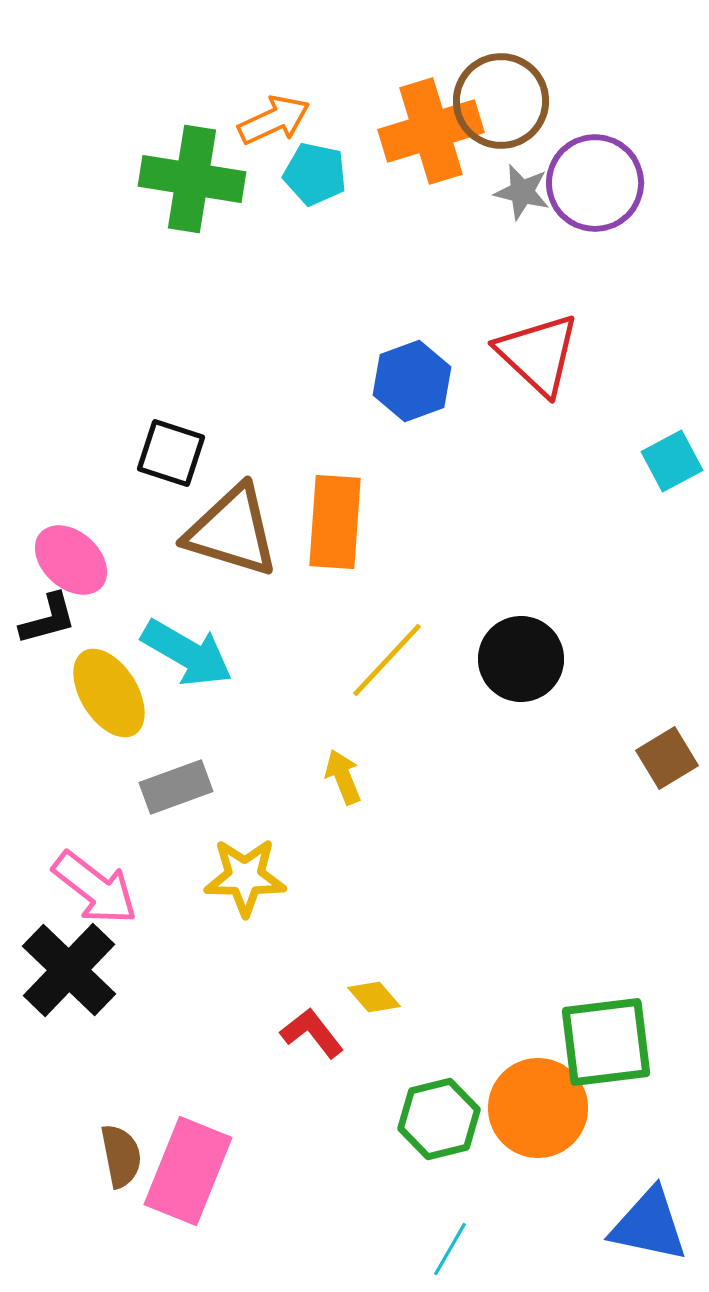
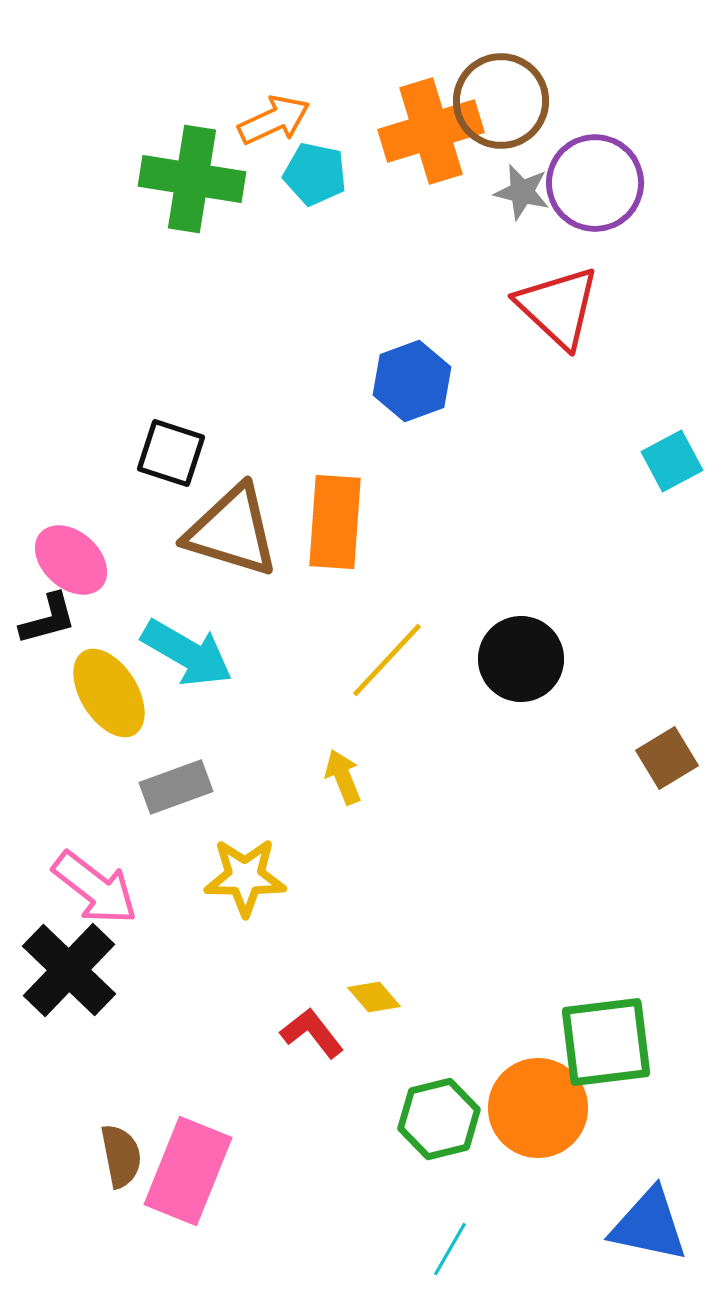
red triangle: moved 20 px right, 47 px up
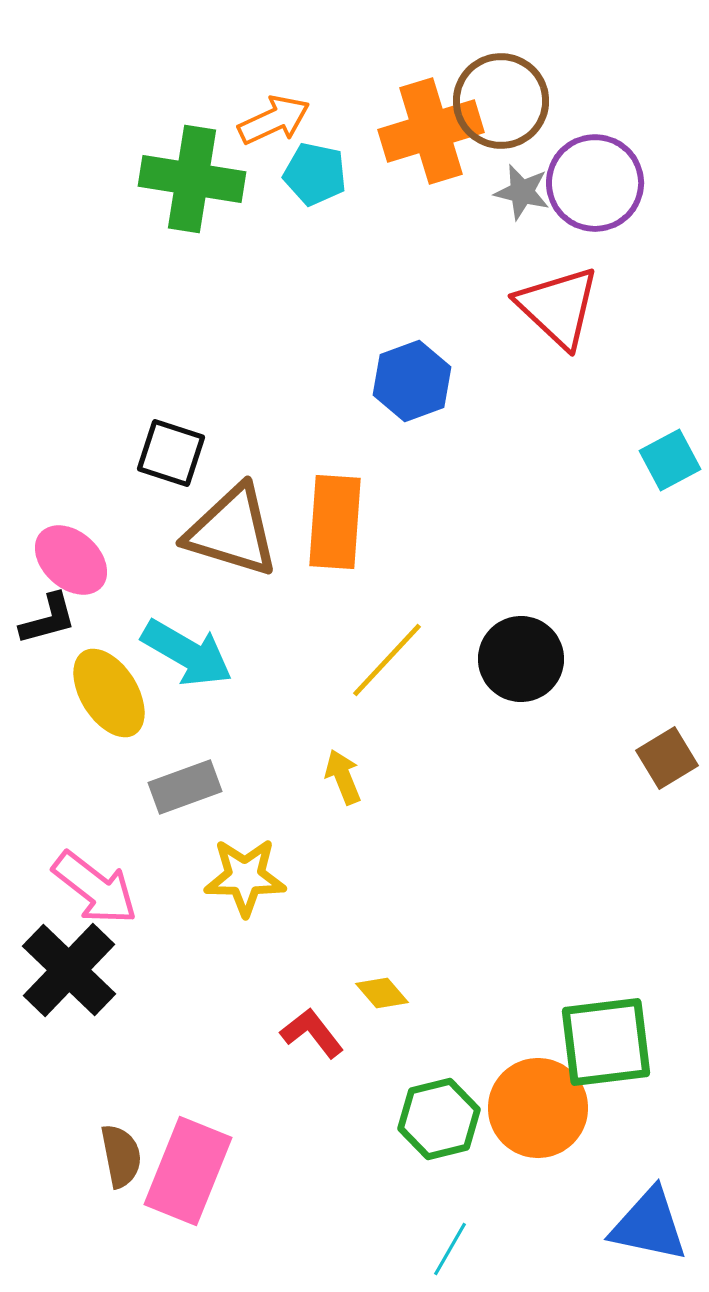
cyan square: moved 2 px left, 1 px up
gray rectangle: moved 9 px right
yellow diamond: moved 8 px right, 4 px up
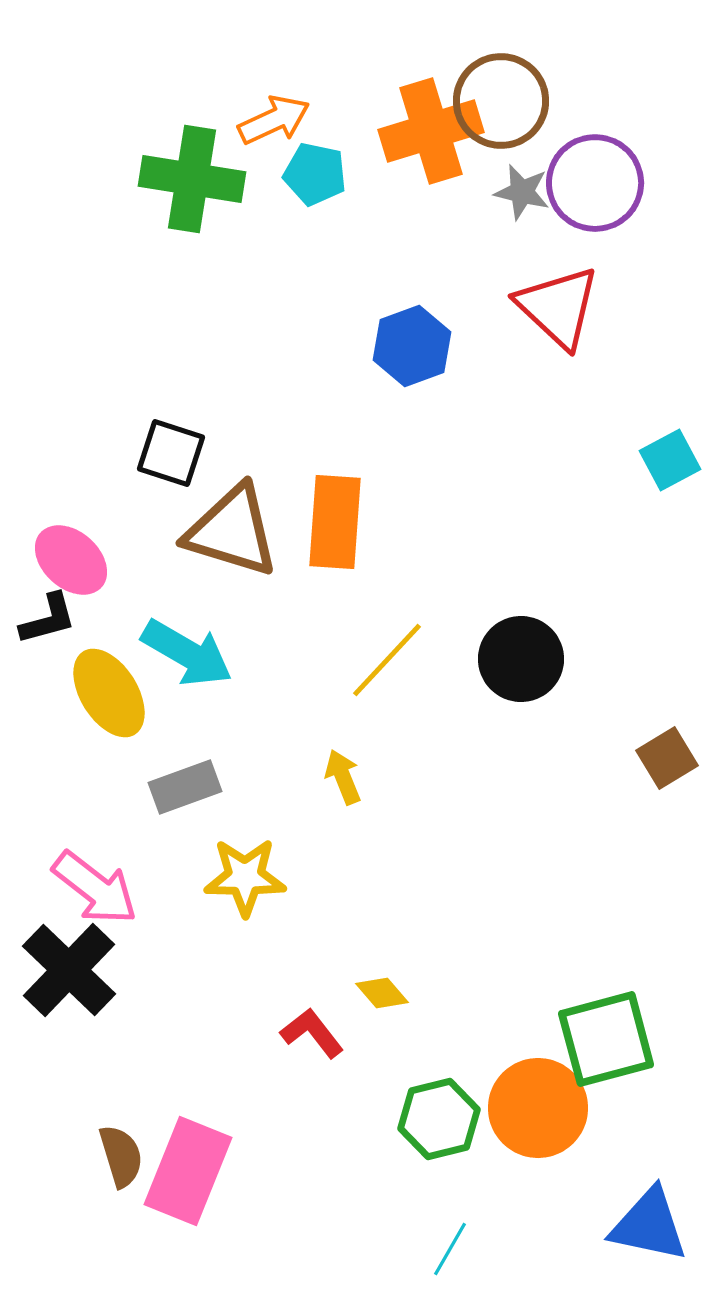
blue hexagon: moved 35 px up
green square: moved 3 px up; rotated 8 degrees counterclockwise
brown semicircle: rotated 6 degrees counterclockwise
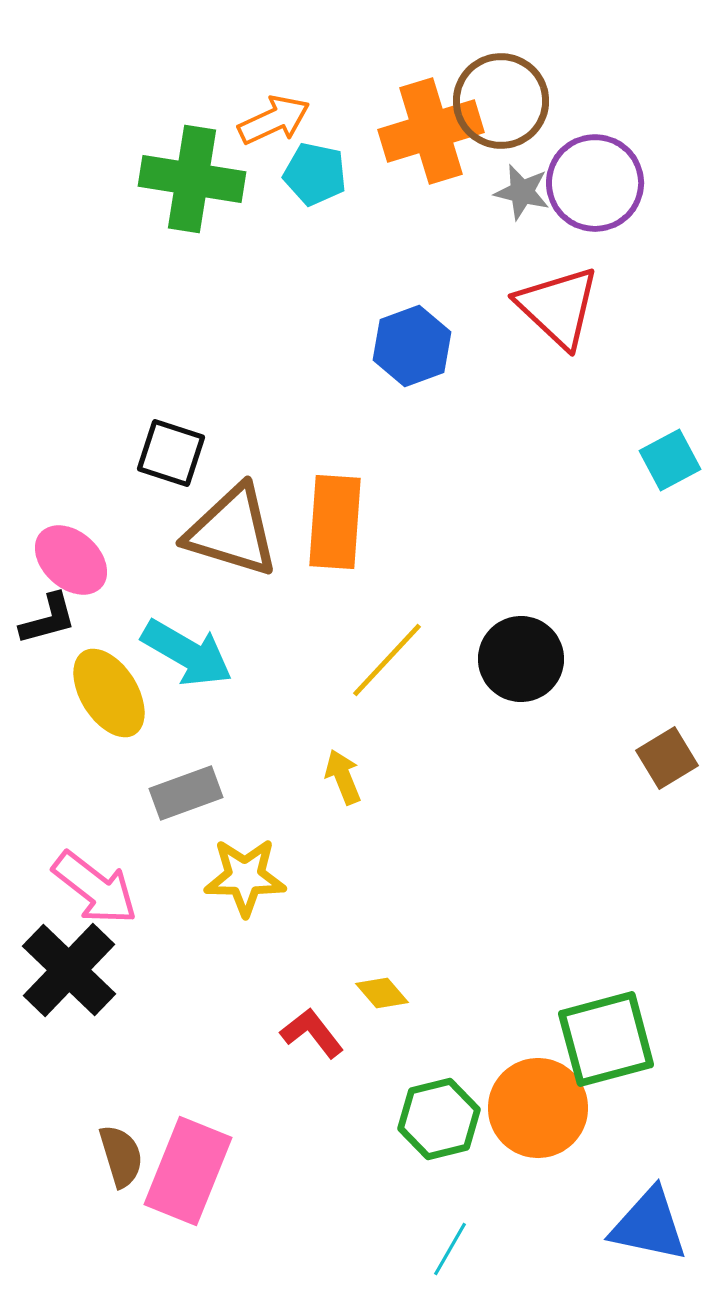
gray rectangle: moved 1 px right, 6 px down
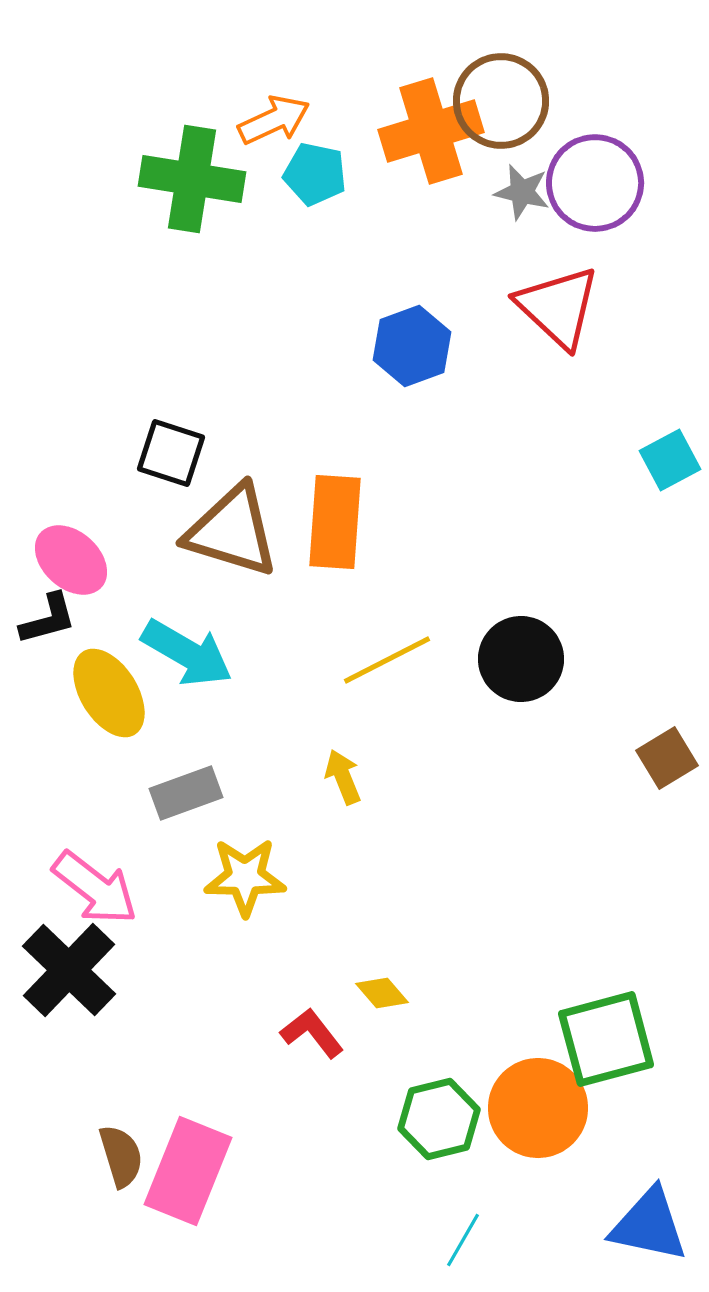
yellow line: rotated 20 degrees clockwise
cyan line: moved 13 px right, 9 px up
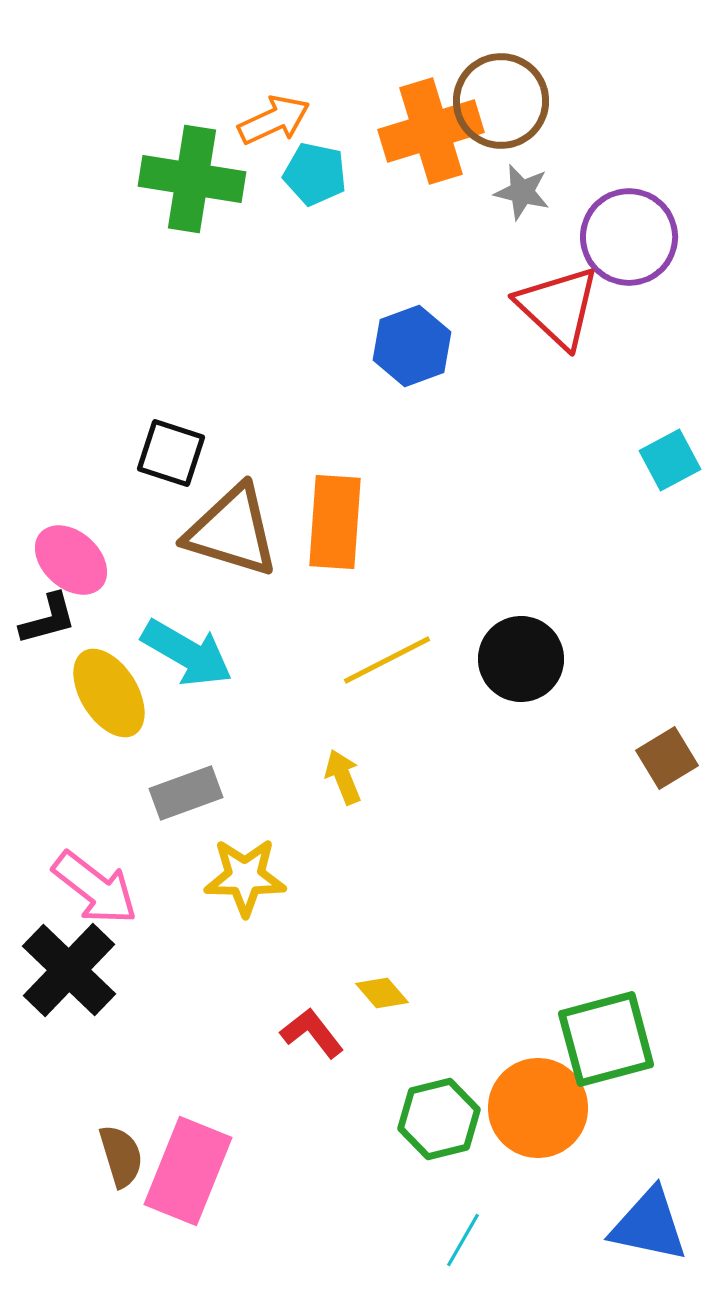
purple circle: moved 34 px right, 54 px down
